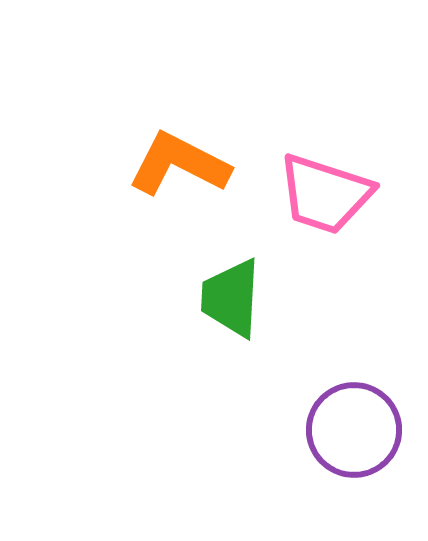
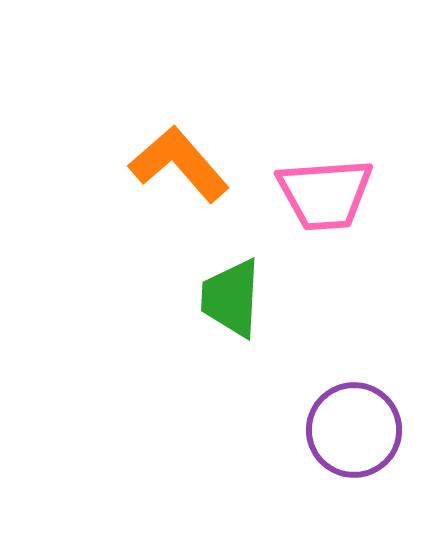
orange L-shape: rotated 22 degrees clockwise
pink trapezoid: rotated 22 degrees counterclockwise
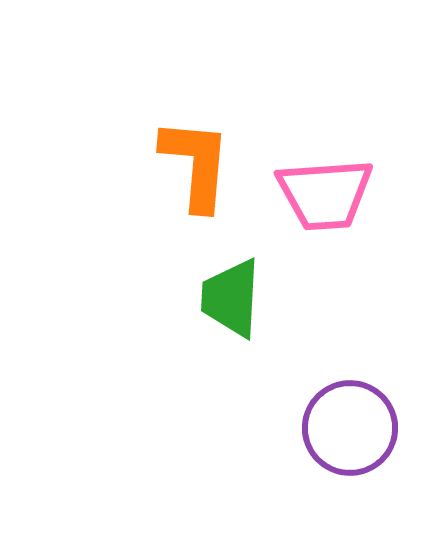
orange L-shape: moved 17 px right; rotated 46 degrees clockwise
purple circle: moved 4 px left, 2 px up
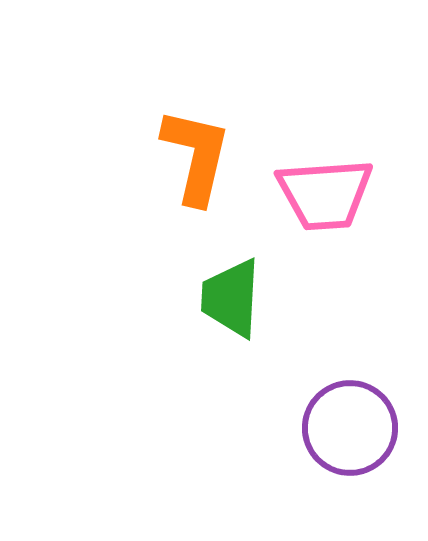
orange L-shape: moved 8 px up; rotated 8 degrees clockwise
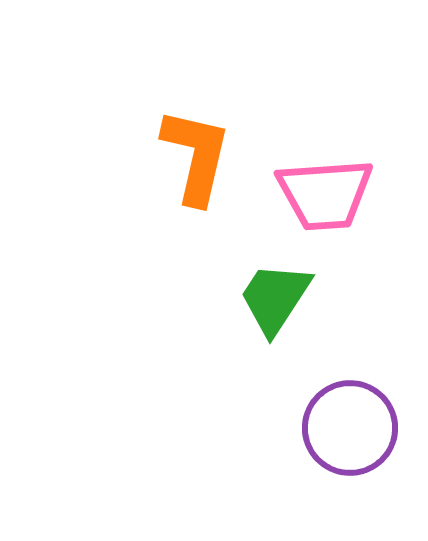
green trapezoid: moved 44 px right; rotated 30 degrees clockwise
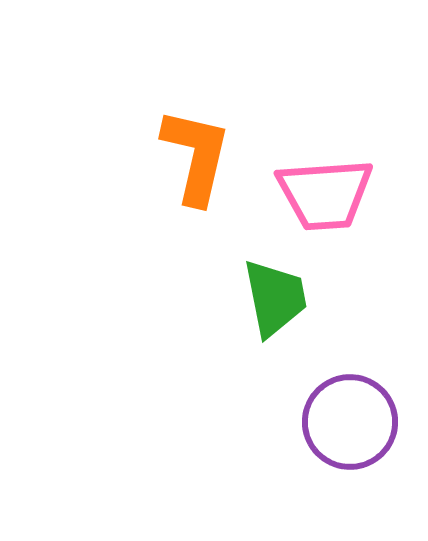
green trapezoid: rotated 136 degrees clockwise
purple circle: moved 6 px up
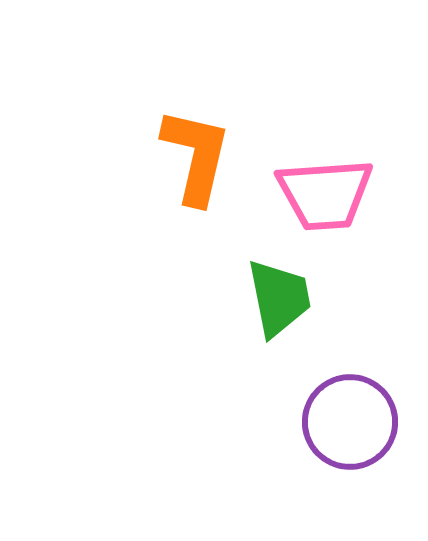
green trapezoid: moved 4 px right
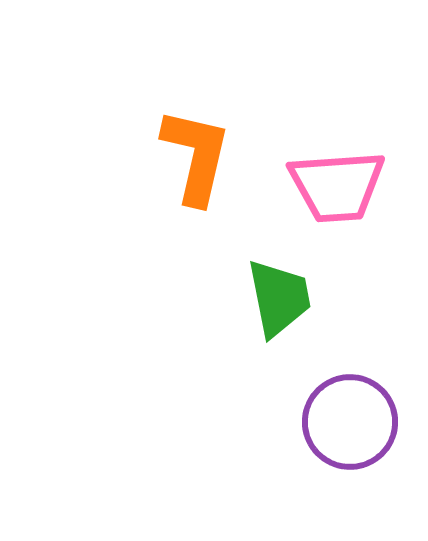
pink trapezoid: moved 12 px right, 8 px up
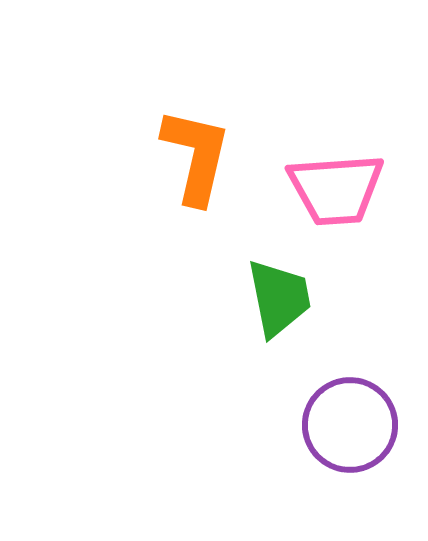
pink trapezoid: moved 1 px left, 3 px down
purple circle: moved 3 px down
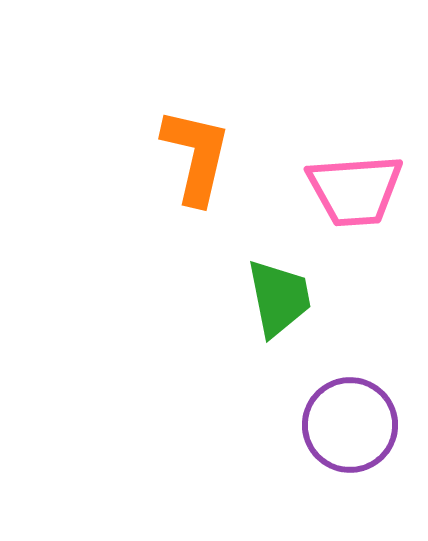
pink trapezoid: moved 19 px right, 1 px down
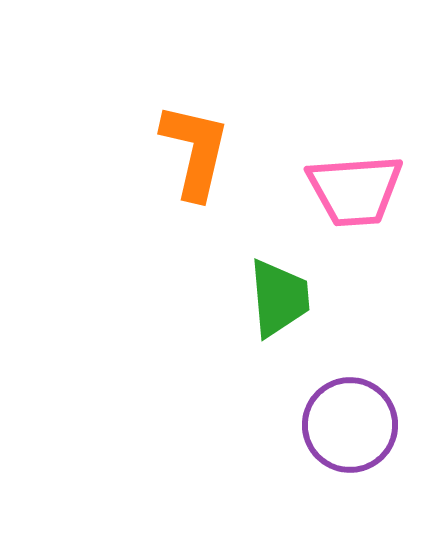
orange L-shape: moved 1 px left, 5 px up
green trapezoid: rotated 6 degrees clockwise
